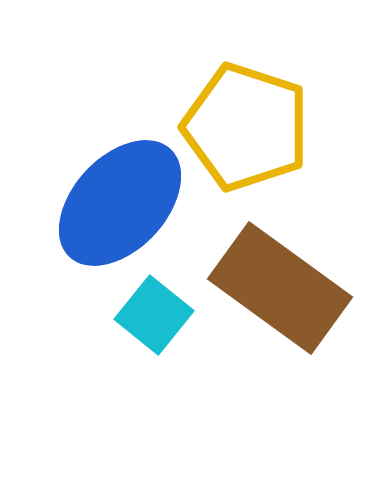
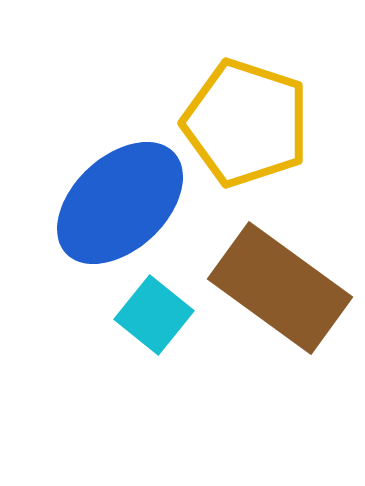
yellow pentagon: moved 4 px up
blue ellipse: rotated 4 degrees clockwise
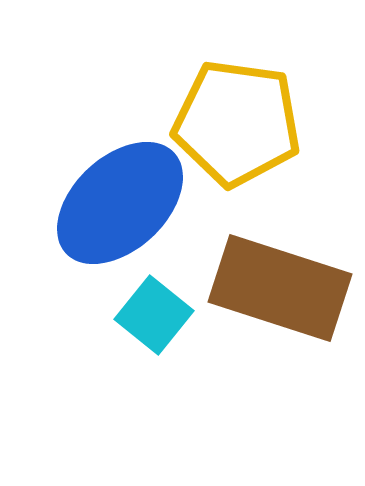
yellow pentagon: moved 9 px left; rotated 10 degrees counterclockwise
brown rectangle: rotated 18 degrees counterclockwise
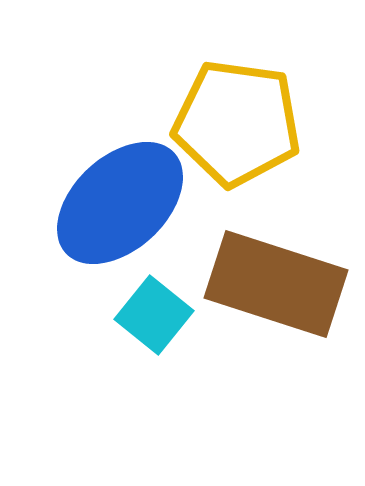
brown rectangle: moved 4 px left, 4 px up
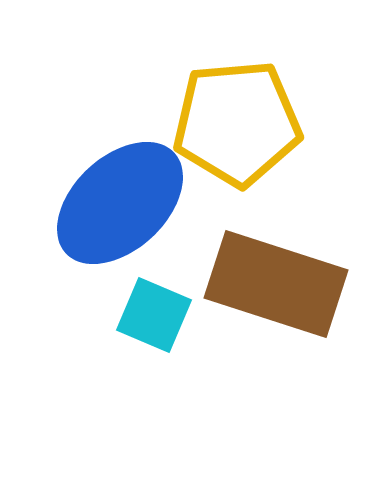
yellow pentagon: rotated 13 degrees counterclockwise
cyan square: rotated 16 degrees counterclockwise
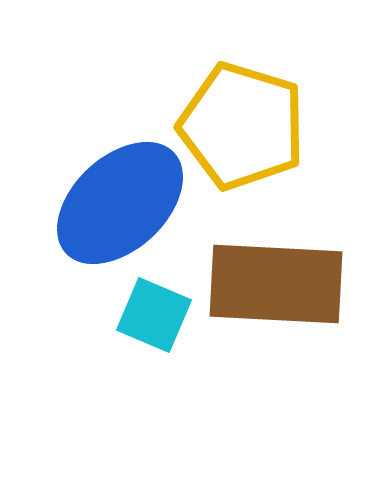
yellow pentagon: moved 5 px right, 3 px down; rotated 22 degrees clockwise
brown rectangle: rotated 15 degrees counterclockwise
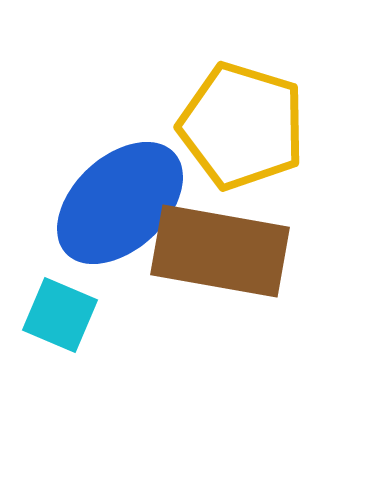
brown rectangle: moved 56 px left, 33 px up; rotated 7 degrees clockwise
cyan square: moved 94 px left
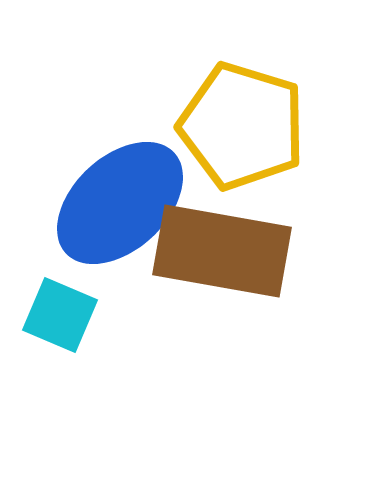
brown rectangle: moved 2 px right
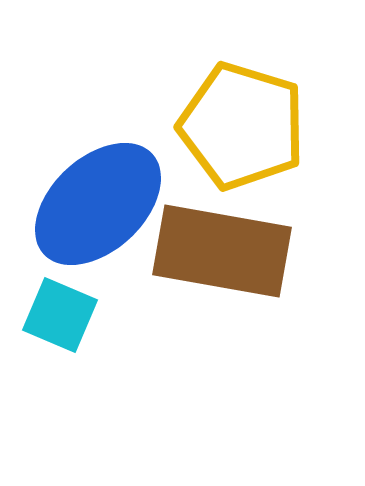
blue ellipse: moved 22 px left, 1 px down
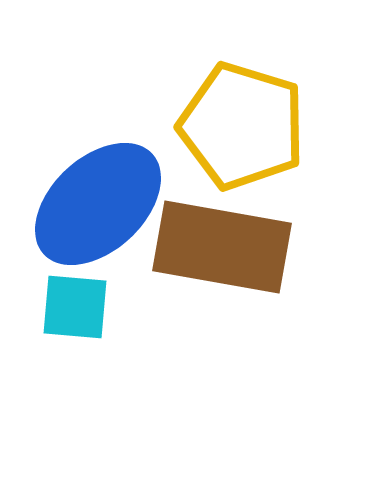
brown rectangle: moved 4 px up
cyan square: moved 15 px right, 8 px up; rotated 18 degrees counterclockwise
